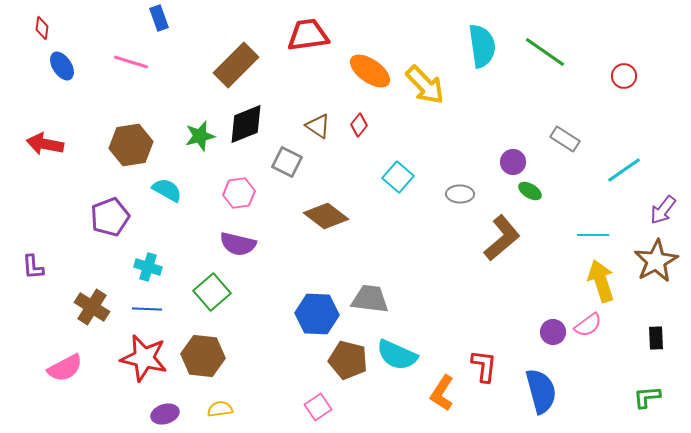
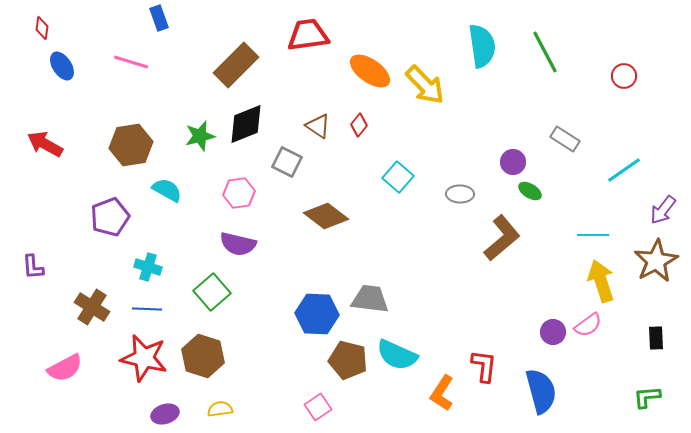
green line at (545, 52): rotated 27 degrees clockwise
red arrow at (45, 144): rotated 18 degrees clockwise
brown hexagon at (203, 356): rotated 12 degrees clockwise
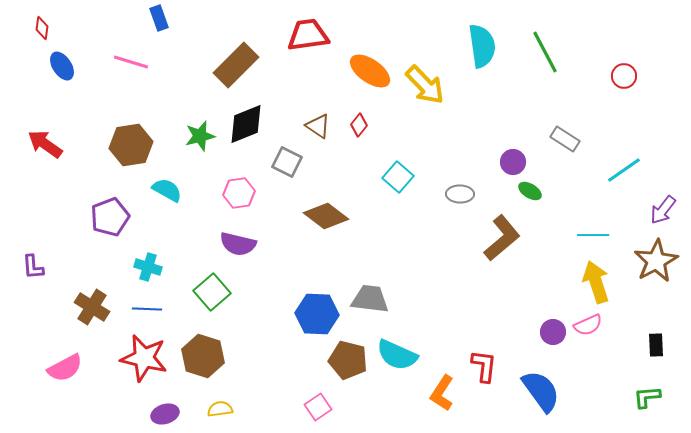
red arrow at (45, 144): rotated 6 degrees clockwise
yellow arrow at (601, 281): moved 5 px left, 1 px down
pink semicircle at (588, 325): rotated 12 degrees clockwise
black rectangle at (656, 338): moved 7 px down
blue semicircle at (541, 391): rotated 21 degrees counterclockwise
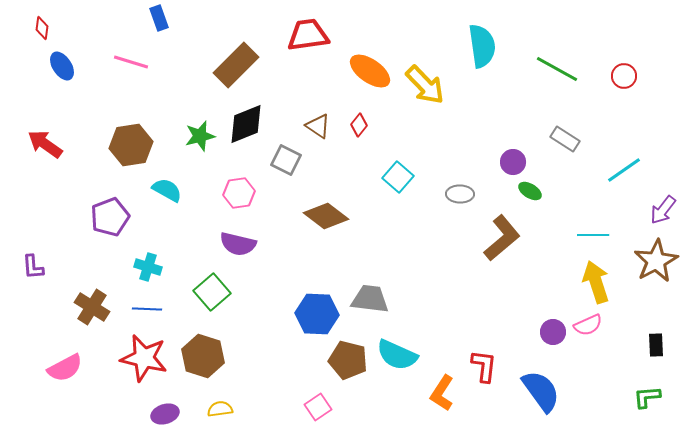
green line at (545, 52): moved 12 px right, 17 px down; rotated 33 degrees counterclockwise
gray square at (287, 162): moved 1 px left, 2 px up
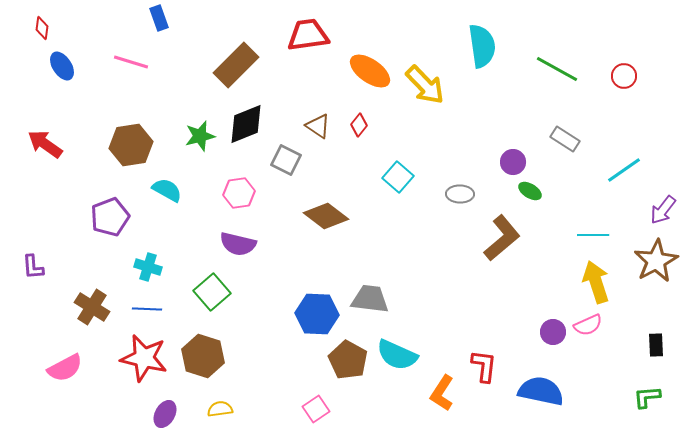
brown pentagon at (348, 360): rotated 15 degrees clockwise
blue semicircle at (541, 391): rotated 42 degrees counterclockwise
pink square at (318, 407): moved 2 px left, 2 px down
purple ellipse at (165, 414): rotated 44 degrees counterclockwise
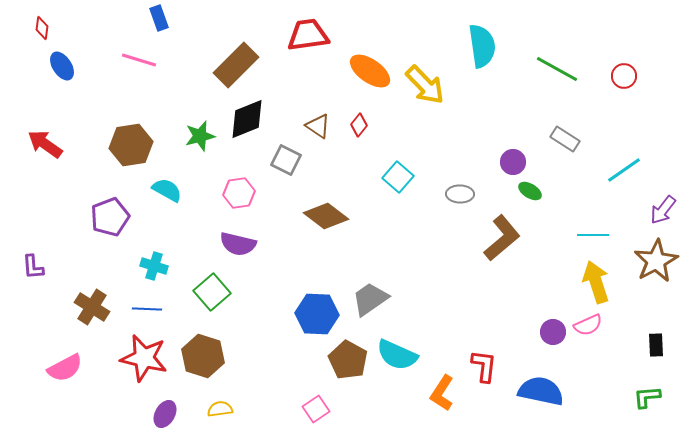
pink line at (131, 62): moved 8 px right, 2 px up
black diamond at (246, 124): moved 1 px right, 5 px up
cyan cross at (148, 267): moved 6 px right, 1 px up
gray trapezoid at (370, 299): rotated 42 degrees counterclockwise
